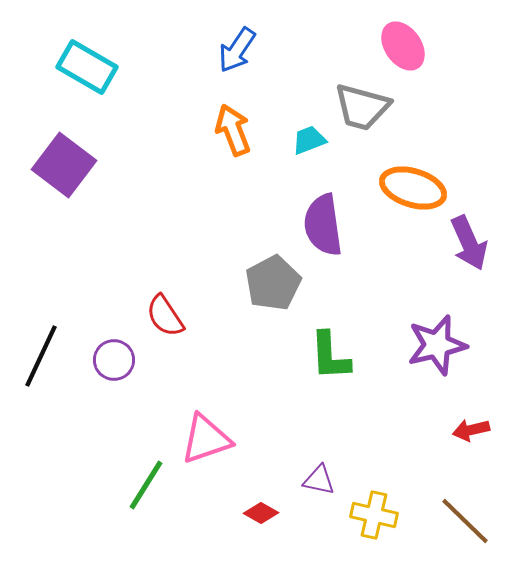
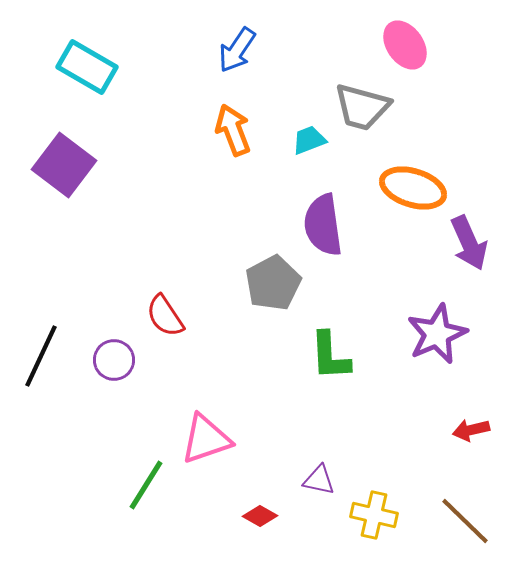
pink ellipse: moved 2 px right, 1 px up
purple star: moved 11 px up; rotated 10 degrees counterclockwise
red diamond: moved 1 px left, 3 px down
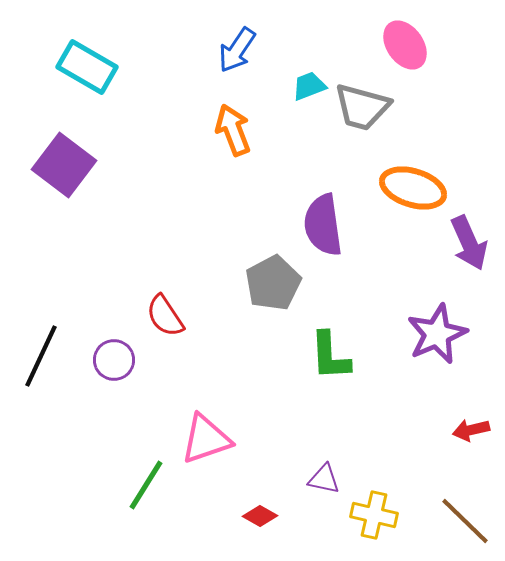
cyan trapezoid: moved 54 px up
purple triangle: moved 5 px right, 1 px up
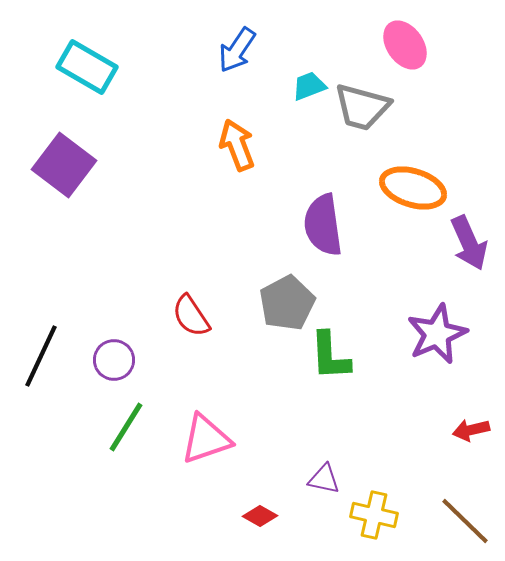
orange arrow: moved 4 px right, 15 px down
gray pentagon: moved 14 px right, 20 px down
red semicircle: moved 26 px right
green line: moved 20 px left, 58 px up
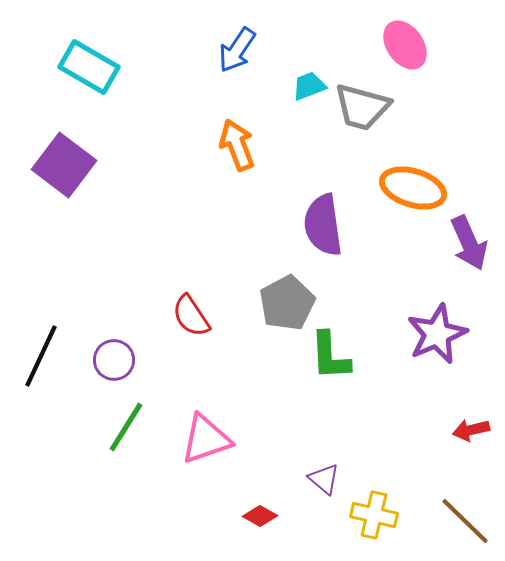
cyan rectangle: moved 2 px right
purple triangle: rotated 28 degrees clockwise
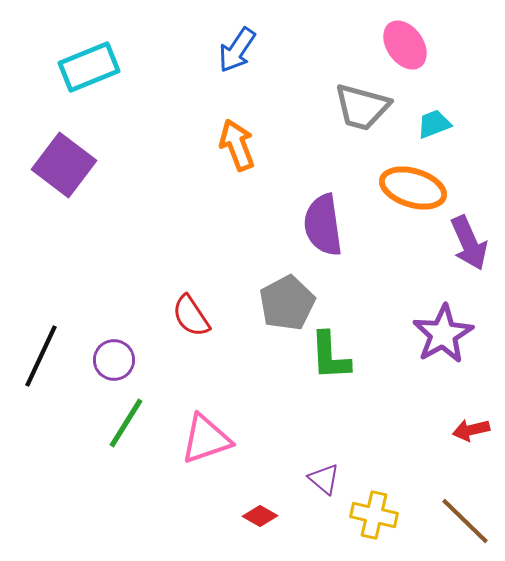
cyan rectangle: rotated 52 degrees counterclockwise
cyan trapezoid: moved 125 px right, 38 px down
purple star: moved 6 px right; rotated 6 degrees counterclockwise
green line: moved 4 px up
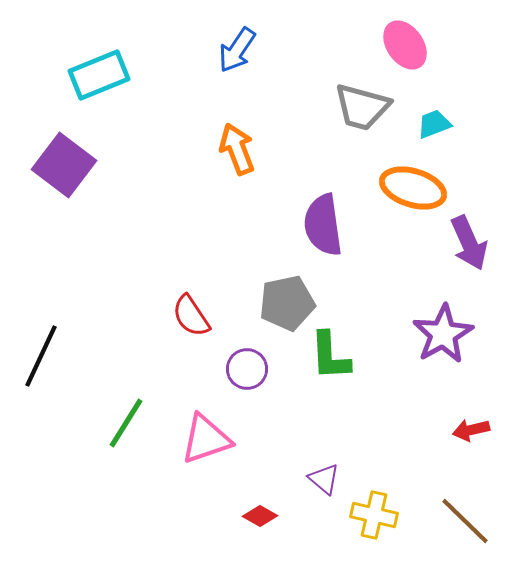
cyan rectangle: moved 10 px right, 8 px down
orange arrow: moved 4 px down
gray pentagon: rotated 16 degrees clockwise
purple circle: moved 133 px right, 9 px down
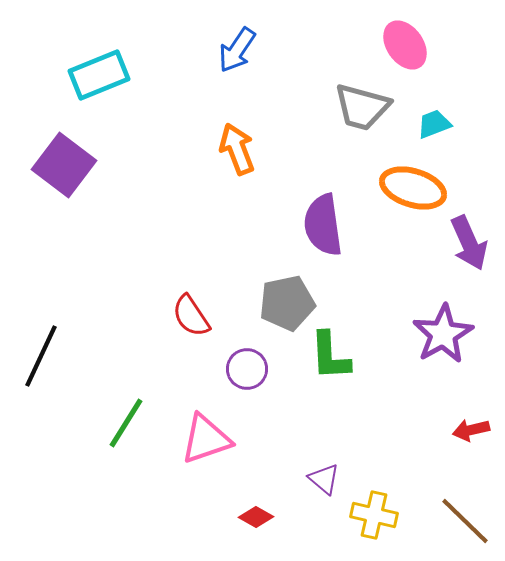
red diamond: moved 4 px left, 1 px down
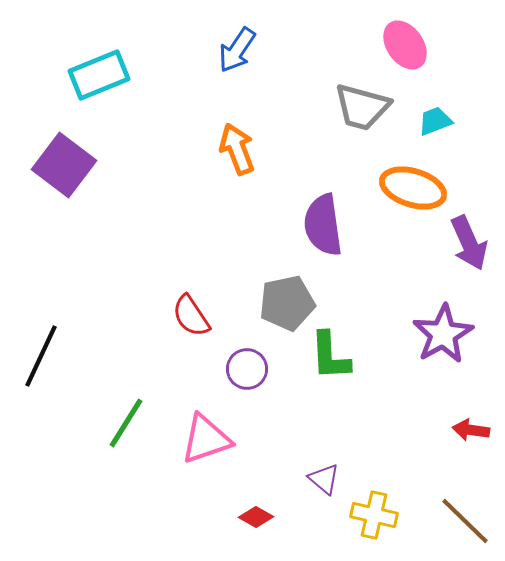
cyan trapezoid: moved 1 px right, 3 px up
red arrow: rotated 21 degrees clockwise
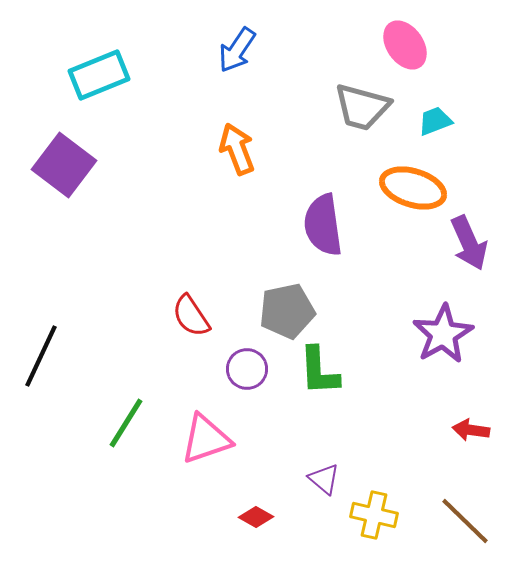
gray pentagon: moved 8 px down
green L-shape: moved 11 px left, 15 px down
